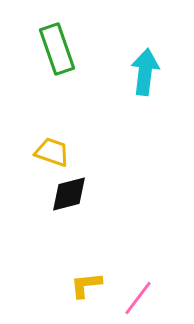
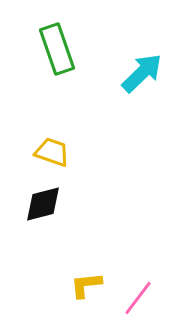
cyan arrow: moved 3 px left, 1 px down; rotated 39 degrees clockwise
black diamond: moved 26 px left, 10 px down
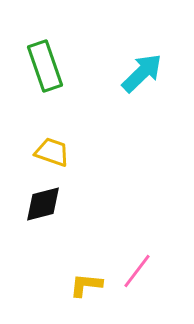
green rectangle: moved 12 px left, 17 px down
yellow L-shape: rotated 12 degrees clockwise
pink line: moved 1 px left, 27 px up
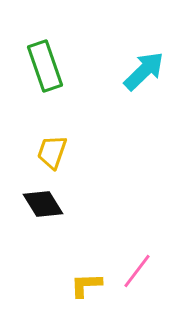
cyan arrow: moved 2 px right, 2 px up
yellow trapezoid: rotated 90 degrees counterclockwise
black diamond: rotated 72 degrees clockwise
yellow L-shape: rotated 8 degrees counterclockwise
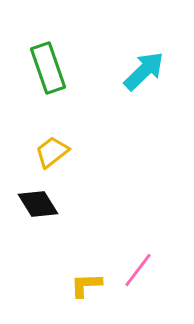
green rectangle: moved 3 px right, 2 px down
yellow trapezoid: rotated 33 degrees clockwise
black diamond: moved 5 px left
pink line: moved 1 px right, 1 px up
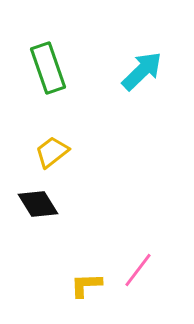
cyan arrow: moved 2 px left
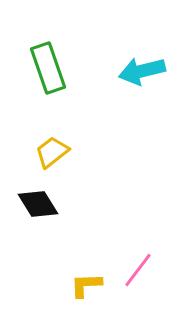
cyan arrow: rotated 150 degrees counterclockwise
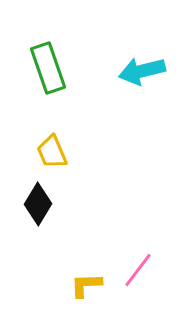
yellow trapezoid: rotated 75 degrees counterclockwise
black diamond: rotated 63 degrees clockwise
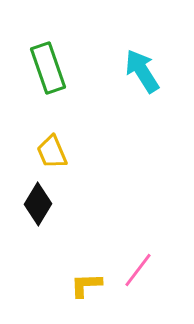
cyan arrow: rotated 72 degrees clockwise
